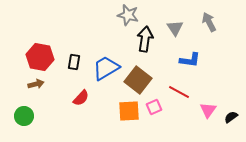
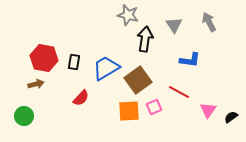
gray triangle: moved 1 px left, 3 px up
red hexagon: moved 4 px right, 1 px down
brown square: rotated 16 degrees clockwise
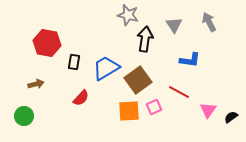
red hexagon: moved 3 px right, 15 px up
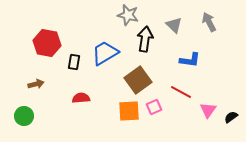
gray triangle: rotated 12 degrees counterclockwise
blue trapezoid: moved 1 px left, 15 px up
red line: moved 2 px right
red semicircle: rotated 138 degrees counterclockwise
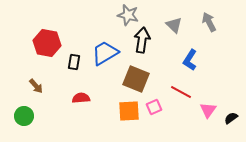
black arrow: moved 3 px left, 1 px down
blue L-shape: rotated 115 degrees clockwise
brown square: moved 2 px left, 1 px up; rotated 32 degrees counterclockwise
brown arrow: moved 2 px down; rotated 63 degrees clockwise
black semicircle: moved 1 px down
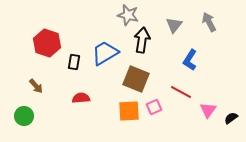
gray triangle: rotated 24 degrees clockwise
red hexagon: rotated 8 degrees clockwise
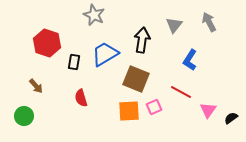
gray star: moved 34 px left; rotated 10 degrees clockwise
blue trapezoid: moved 1 px down
red semicircle: rotated 102 degrees counterclockwise
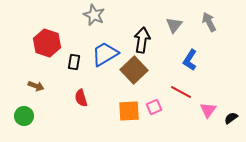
brown square: moved 2 px left, 9 px up; rotated 24 degrees clockwise
brown arrow: rotated 28 degrees counterclockwise
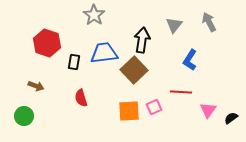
gray star: rotated 10 degrees clockwise
blue trapezoid: moved 1 px left, 1 px up; rotated 24 degrees clockwise
red line: rotated 25 degrees counterclockwise
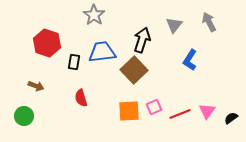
black arrow: rotated 10 degrees clockwise
blue trapezoid: moved 2 px left, 1 px up
red line: moved 1 px left, 22 px down; rotated 25 degrees counterclockwise
pink triangle: moved 1 px left, 1 px down
